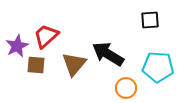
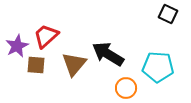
black square: moved 18 px right, 6 px up; rotated 30 degrees clockwise
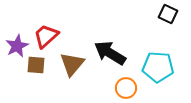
black arrow: moved 2 px right, 1 px up
brown triangle: moved 2 px left
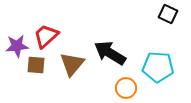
purple star: rotated 20 degrees clockwise
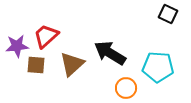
brown triangle: rotated 8 degrees clockwise
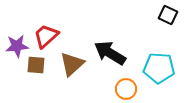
black square: moved 1 px down
cyan pentagon: moved 1 px right, 1 px down
orange circle: moved 1 px down
